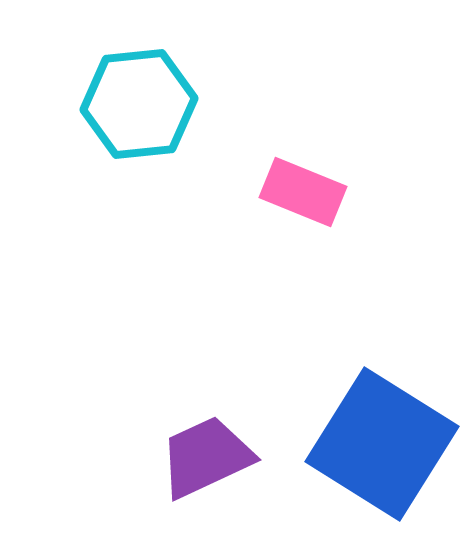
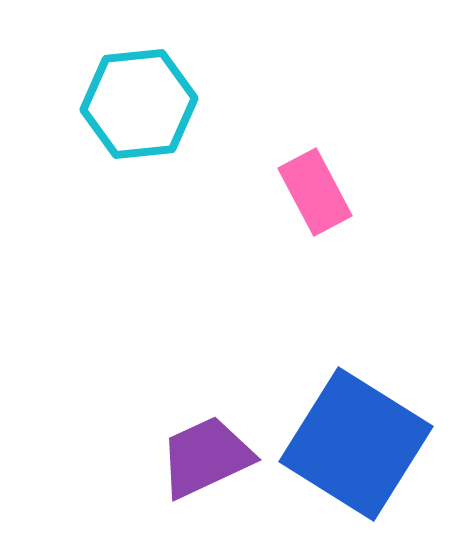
pink rectangle: moved 12 px right; rotated 40 degrees clockwise
blue square: moved 26 px left
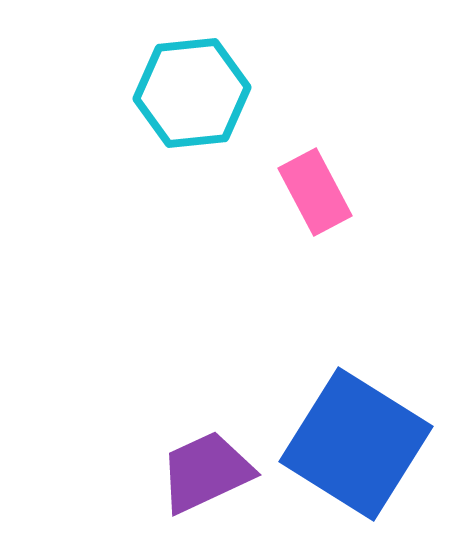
cyan hexagon: moved 53 px right, 11 px up
purple trapezoid: moved 15 px down
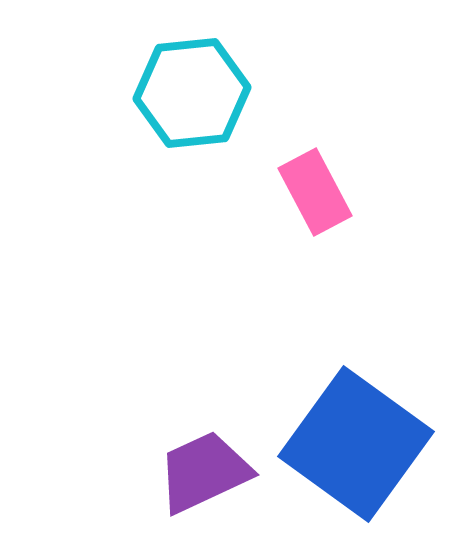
blue square: rotated 4 degrees clockwise
purple trapezoid: moved 2 px left
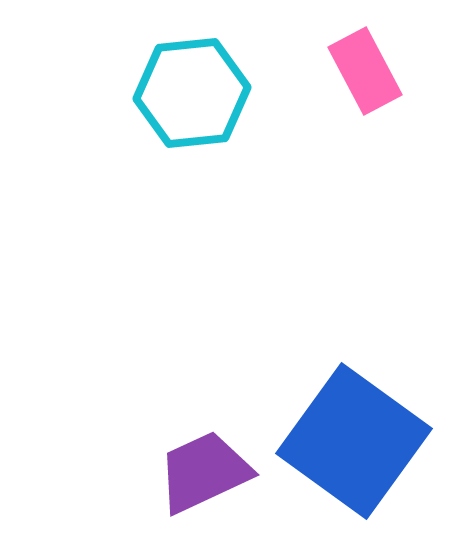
pink rectangle: moved 50 px right, 121 px up
blue square: moved 2 px left, 3 px up
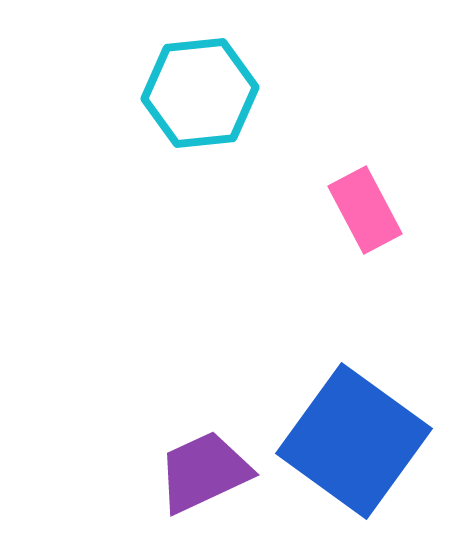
pink rectangle: moved 139 px down
cyan hexagon: moved 8 px right
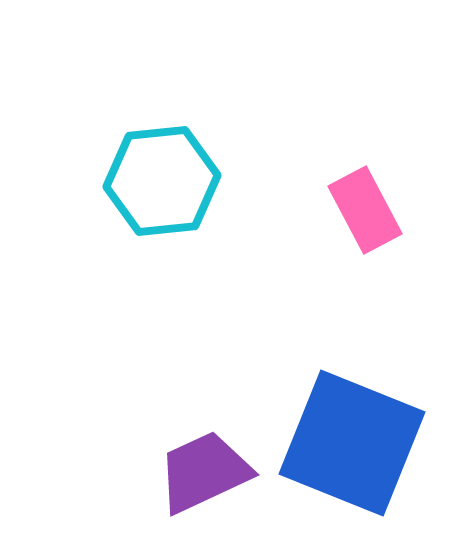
cyan hexagon: moved 38 px left, 88 px down
blue square: moved 2 px left, 2 px down; rotated 14 degrees counterclockwise
